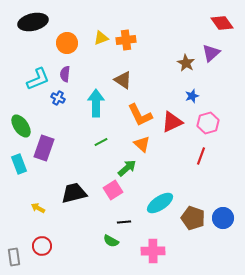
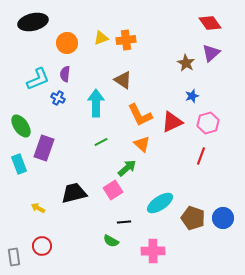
red diamond: moved 12 px left
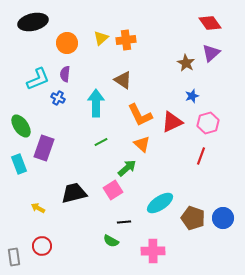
yellow triangle: rotated 21 degrees counterclockwise
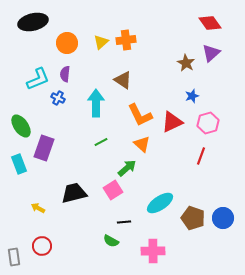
yellow triangle: moved 4 px down
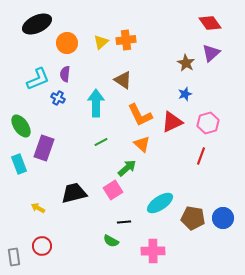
black ellipse: moved 4 px right, 2 px down; rotated 12 degrees counterclockwise
blue star: moved 7 px left, 2 px up
brown pentagon: rotated 10 degrees counterclockwise
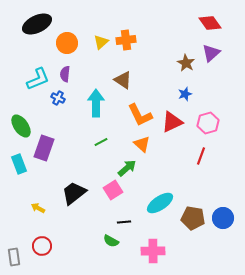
black trapezoid: rotated 24 degrees counterclockwise
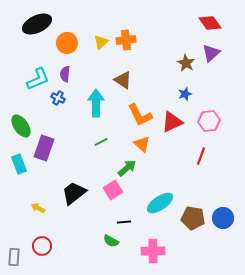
pink hexagon: moved 1 px right, 2 px up; rotated 10 degrees clockwise
gray rectangle: rotated 12 degrees clockwise
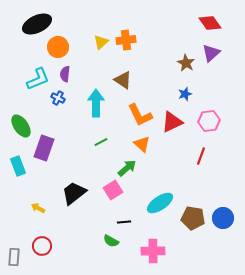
orange circle: moved 9 px left, 4 px down
cyan rectangle: moved 1 px left, 2 px down
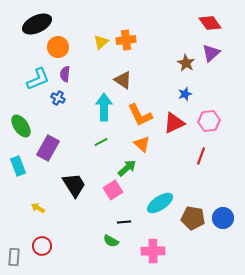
cyan arrow: moved 8 px right, 4 px down
red triangle: moved 2 px right, 1 px down
purple rectangle: moved 4 px right; rotated 10 degrees clockwise
black trapezoid: moved 8 px up; rotated 96 degrees clockwise
